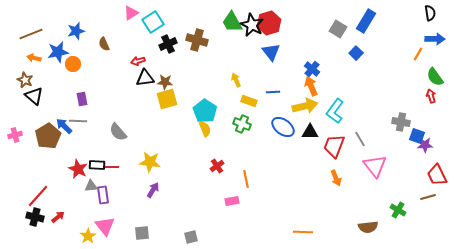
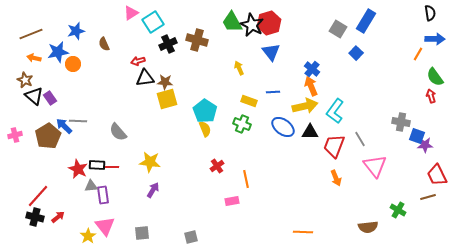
yellow arrow at (236, 80): moved 3 px right, 12 px up
purple rectangle at (82, 99): moved 32 px left, 1 px up; rotated 24 degrees counterclockwise
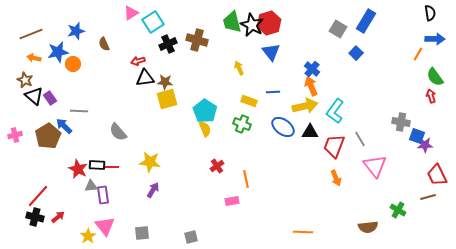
green trapezoid at (232, 22): rotated 15 degrees clockwise
gray line at (78, 121): moved 1 px right, 10 px up
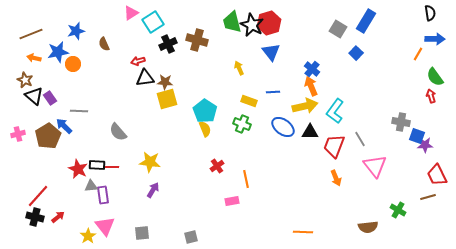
pink cross at (15, 135): moved 3 px right, 1 px up
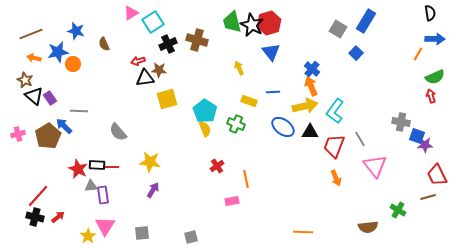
blue star at (76, 31): rotated 30 degrees clockwise
green semicircle at (435, 77): rotated 78 degrees counterclockwise
brown star at (165, 82): moved 6 px left, 12 px up
green cross at (242, 124): moved 6 px left
pink triangle at (105, 226): rotated 10 degrees clockwise
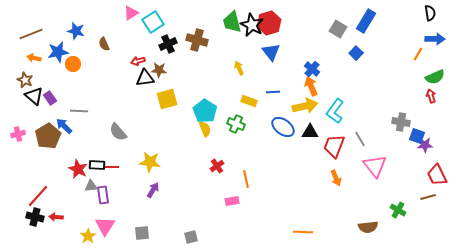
red arrow at (58, 217): moved 2 px left; rotated 136 degrees counterclockwise
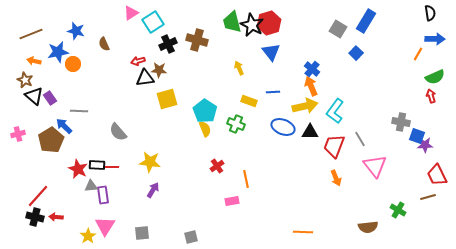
orange arrow at (34, 58): moved 3 px down
blue ellipse at (283, 127): rotated 15 degrees counterclockwise
brown pentagon at (48, 136): moved 3 px right, 4 px down
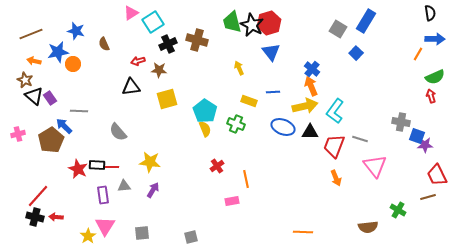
black triangle at (145, 78): moved 14 px left, 9 px down
gray line at (360, 139): rotated 42 degrees counterclockwise
gray triangle at (91, 186): moved 33 px right
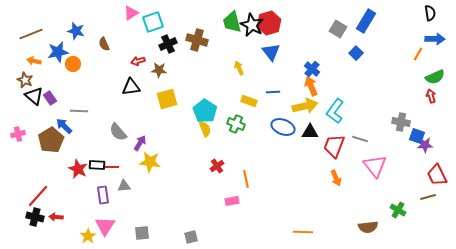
cyan square at (153, 22): rotated 15 degrees clockwise
purple arrow at (153, 190): moved 13 px left, 47 px up
